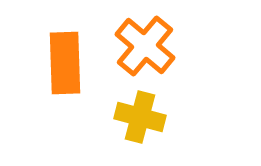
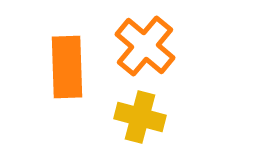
orange rectangle: moved 2 px right, 4 px down
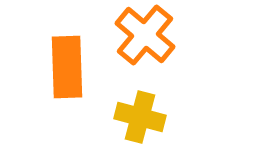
orange cross: moved 11 px up
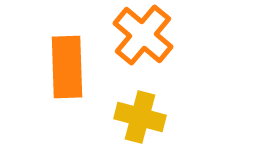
orange cross: moved 2 px left
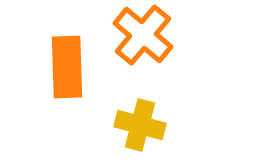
yellow cross: moved 8 px down
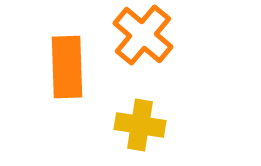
yellow cross: rotated 6 degrees counterclockwise
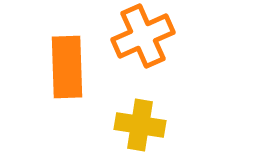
orange cross: moved 1 px down; rotated 26 degrees clockwise
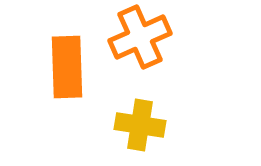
orange cross: moved 3 px left, 1 px down
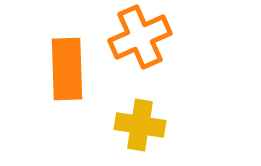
orange rectangle: moved 2 px down
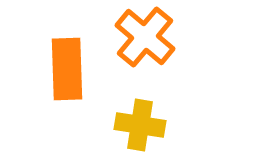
orange cross: moved 5 px right; rotated 26 degrees counterclockwise
